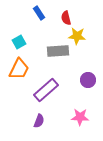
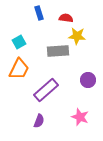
blue rectangle: rotated 16 degrees clockwise
red semicircle: rotated 112 degrees clockwise
pink star: rotated 18 degrees clockwise
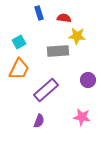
red semicircle: moved 2 px left
pink star: moved 2 px right; rotated 12 degrees counterclockwise
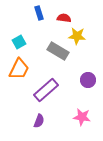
gray rectangle: rotated 35 degrees clockwise
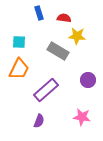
cyan square: rotated 32 degrees clockwise
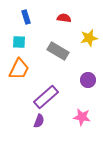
blue rectangle: moved 13 px left, 4 px down
yellow star: moved 12 px right, 2 px down; rotated 18 degrees counterclockwise
purple rectangle: moved 7 px down
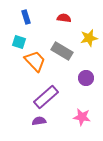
cyan square: rotated 16 degrees clockwise
gray rectangle: moved 4 px right
orange trapezoid: moved 16 px right, 8 px up; rotated 70 degrees counterclockwise
purple circle: moved 2 px left, 2 px up
purple semicircle: rotated 120 degrees counterclockwise
